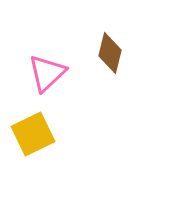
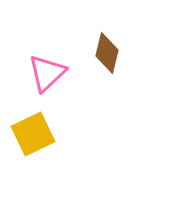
brown diamond: moved 3 px left
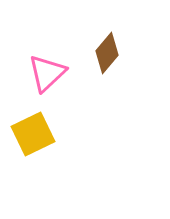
brown diamond: rotated 27 degrees clockwise
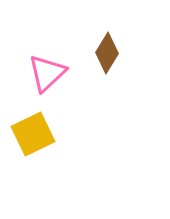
brown diamond: rotated 9 degrees counterclockwise
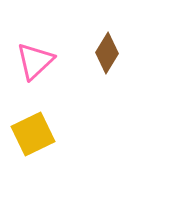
pink triangle: moved 12 px left, 12 px up
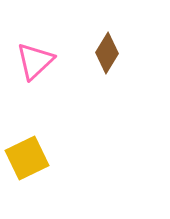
yellow square: moved 6 px left, 24 px down
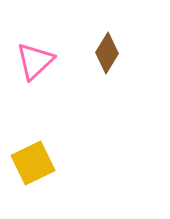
yellow square: moved 6 px right, 5 px down
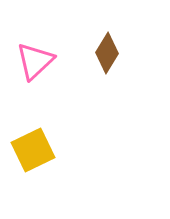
yellow square: moved 13 px up
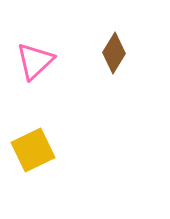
brown diamond: moved 7 px right
